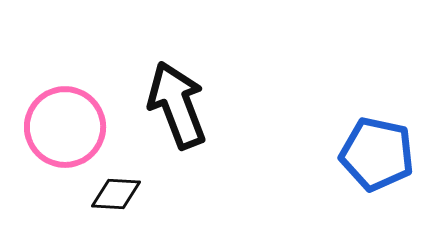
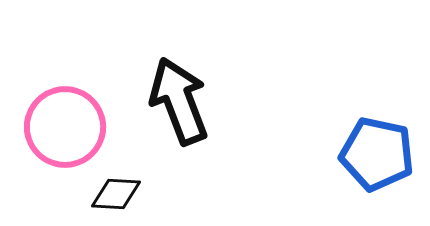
black arrow: moved 2 px right, 4 px up
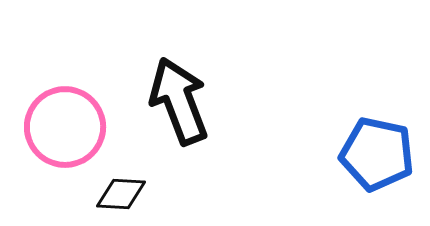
black diamond: moved 5 px right
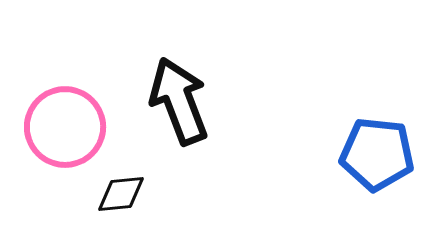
blue pentagon: rotated 6 degrees counterclockwise
black diamond: rotated 9 degrees counterclockwise
